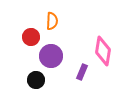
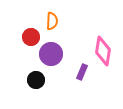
purple circle: moved 2 px up
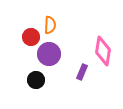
orange semicircle: moved 2 px left, 4 px down
purple circle: moved 2 px left
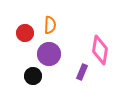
red circle: moved 6 px left, 4 px up
pink diamond: moved 3 px left, 1 px up
black circle: moved 3 px left, 4 px up
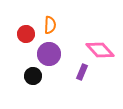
red circle: moved 1 px right, 1 px down
pink diamond: rotated 52 degrees counterclockwise
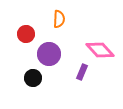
orange semicircle: moved 9 px right, 6 px up
black circle: moved 2 px down
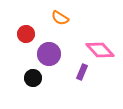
orange semicircle: moved 1 px right, 1 px up; rotated 120 degrees clockwise
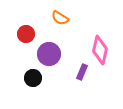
pink diamond: rotated 56 degrees clockwise
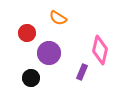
orange semicircle: moved 2 px left
red circle: moved 1 px right, 1 px up
purple circle: moved 1 px up
black circle: moved 2 px left
